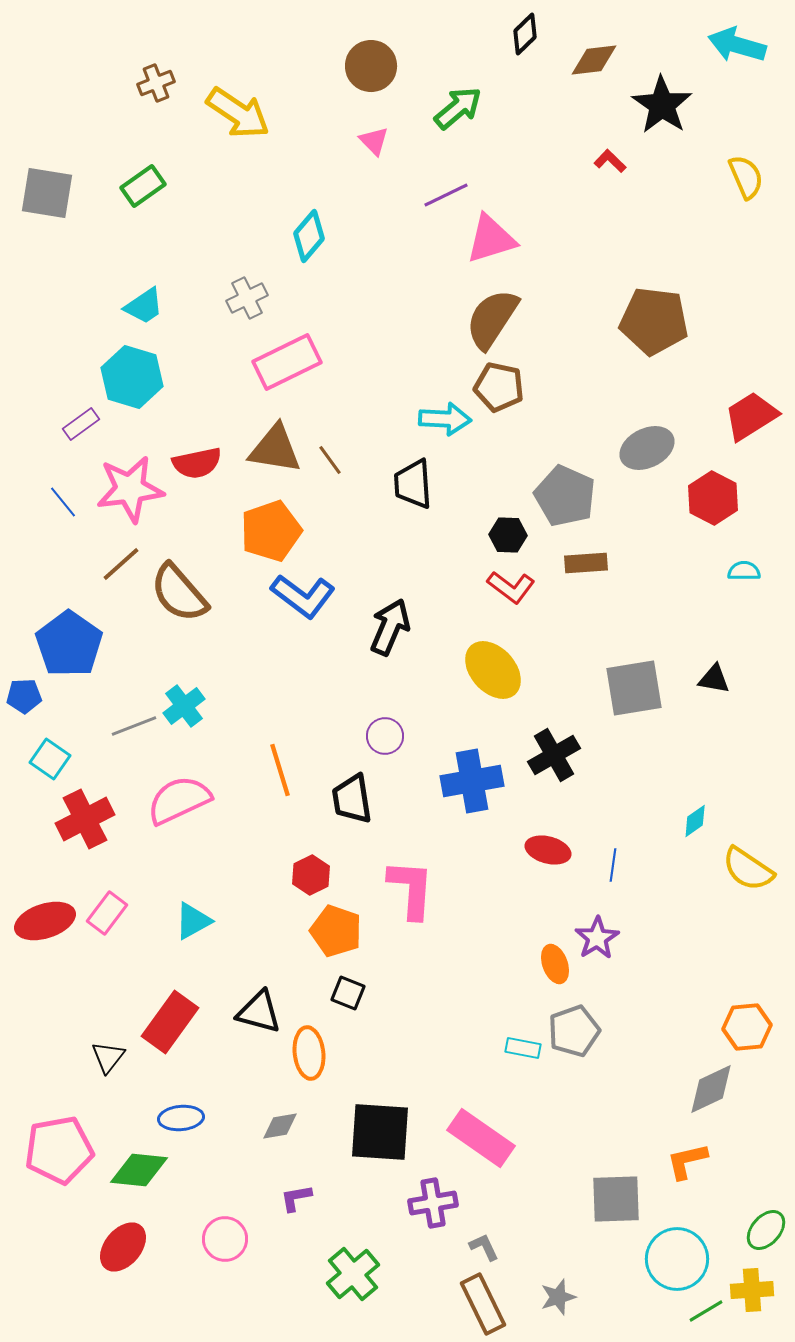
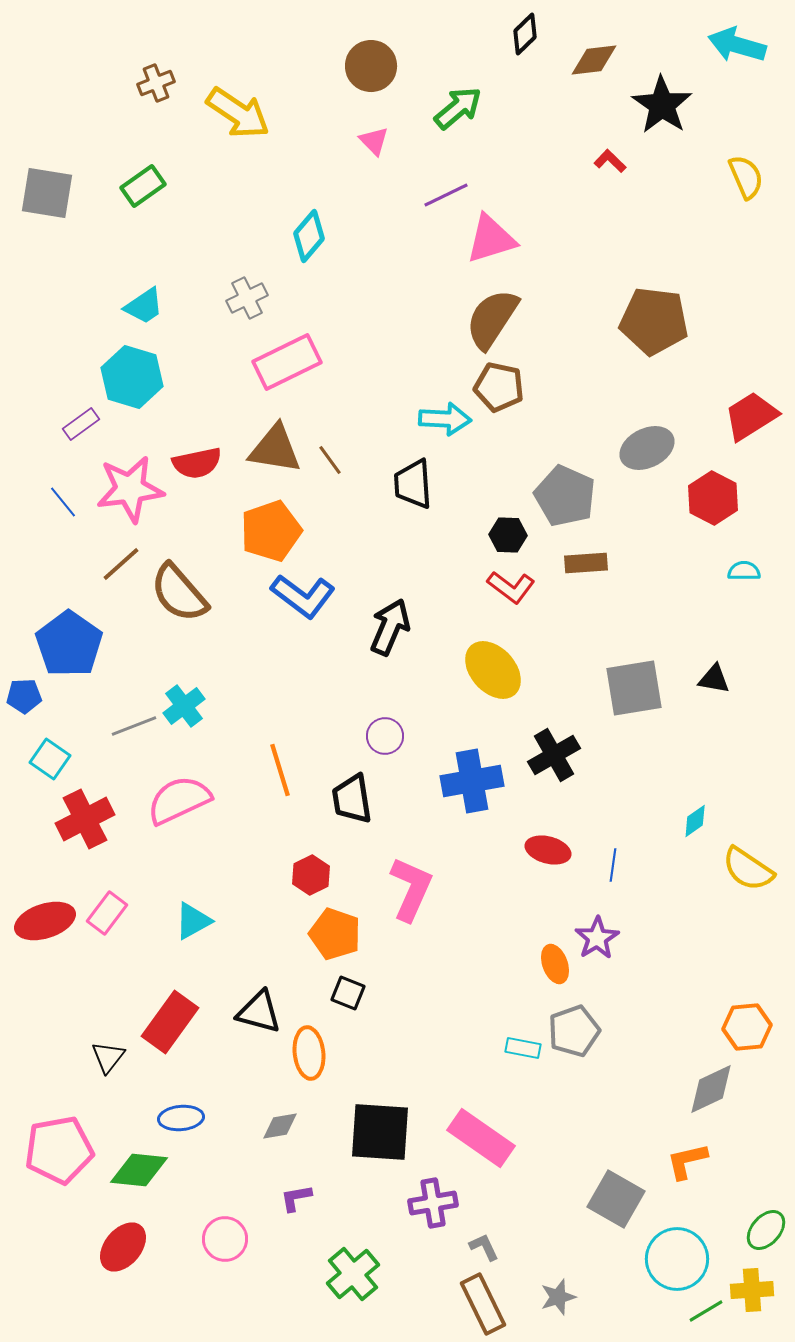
pink L-shape at (411, 889): rotated 20 degrees clockwise
orange pentagon at (336, 931): moved 1 px left, 3 px down
gray square at (616, 1199): rotated 32 degrees clockwise
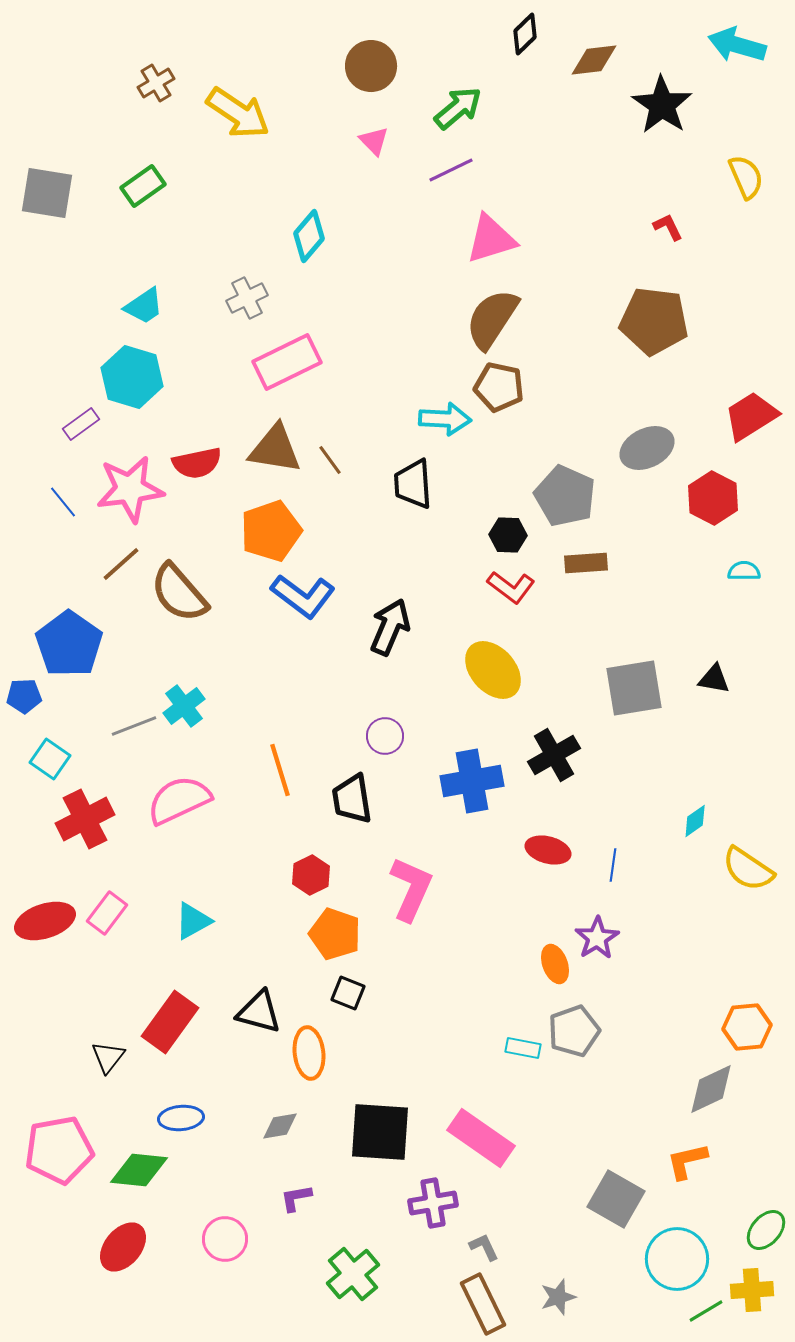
brown cross at (156, 83): rotated 9 degrees counterclockwise
red L-shape at (610, 161): moved 58 px right, 66 px down; rotated 20 degrees clockwise
purple line at (446, 195): moved 5 px right, 25 px up
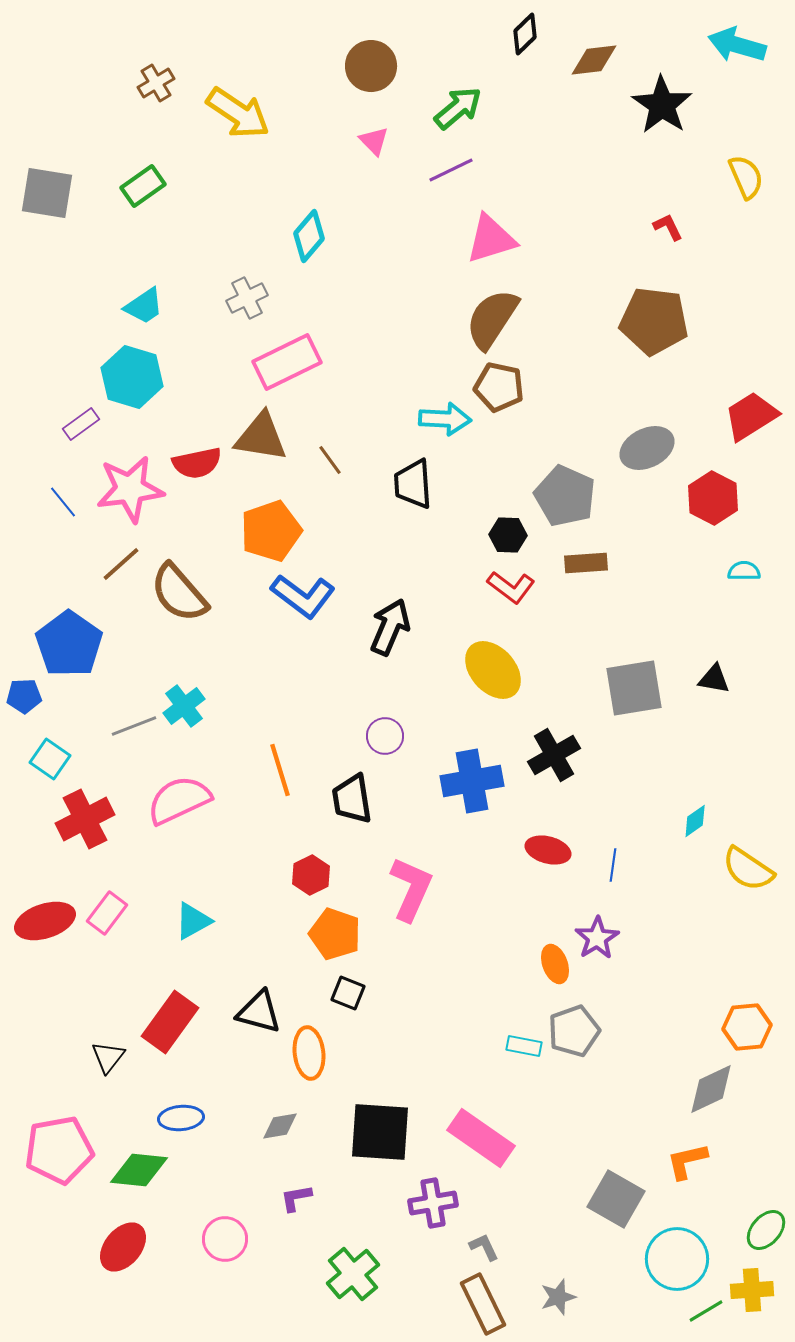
brown triangle at (275, 449): moved 14 px left, 12 px up
cyan rectangle at (523, 1048): moved 1 px right, 2 px up
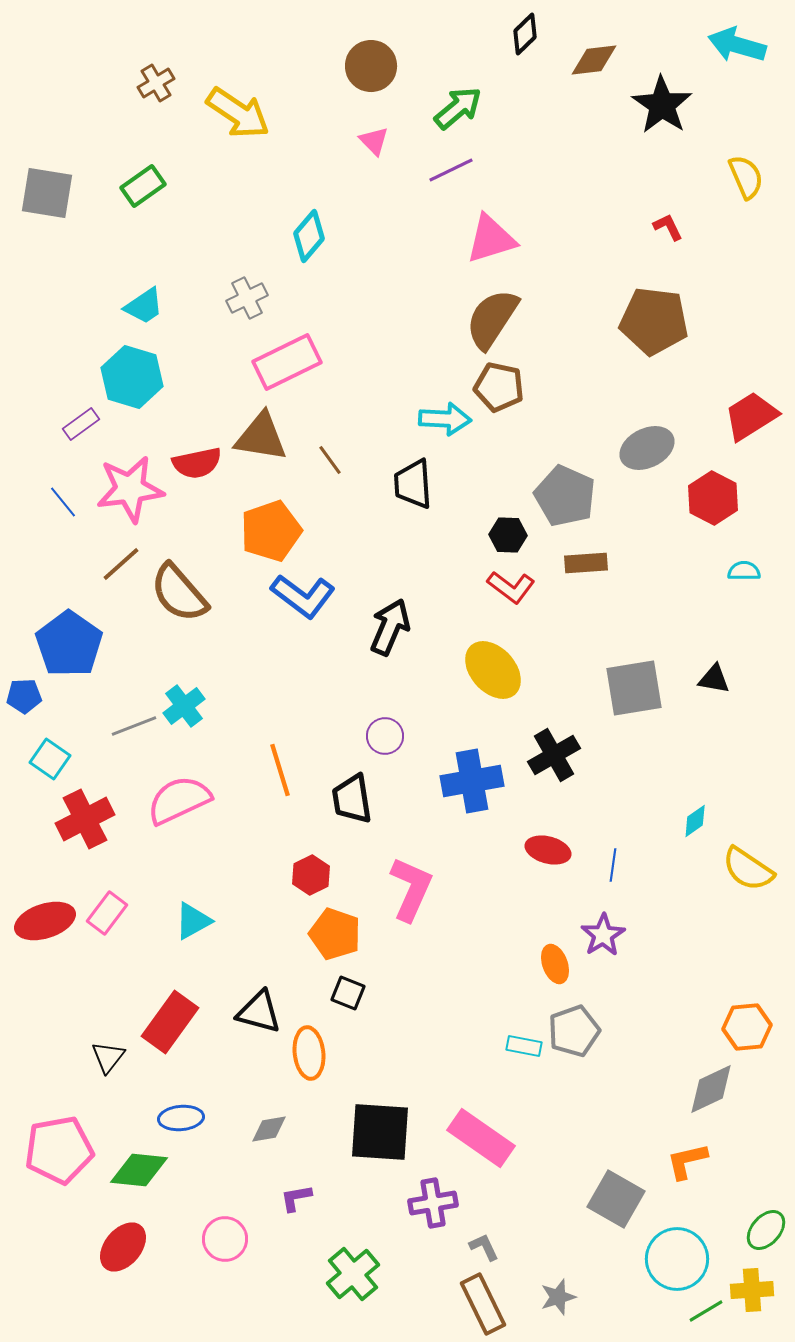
purple star at (597, 938): moved 6 px right, 3 px up
gray diamond at (280, 1126): moved 11 px left, 3 px down
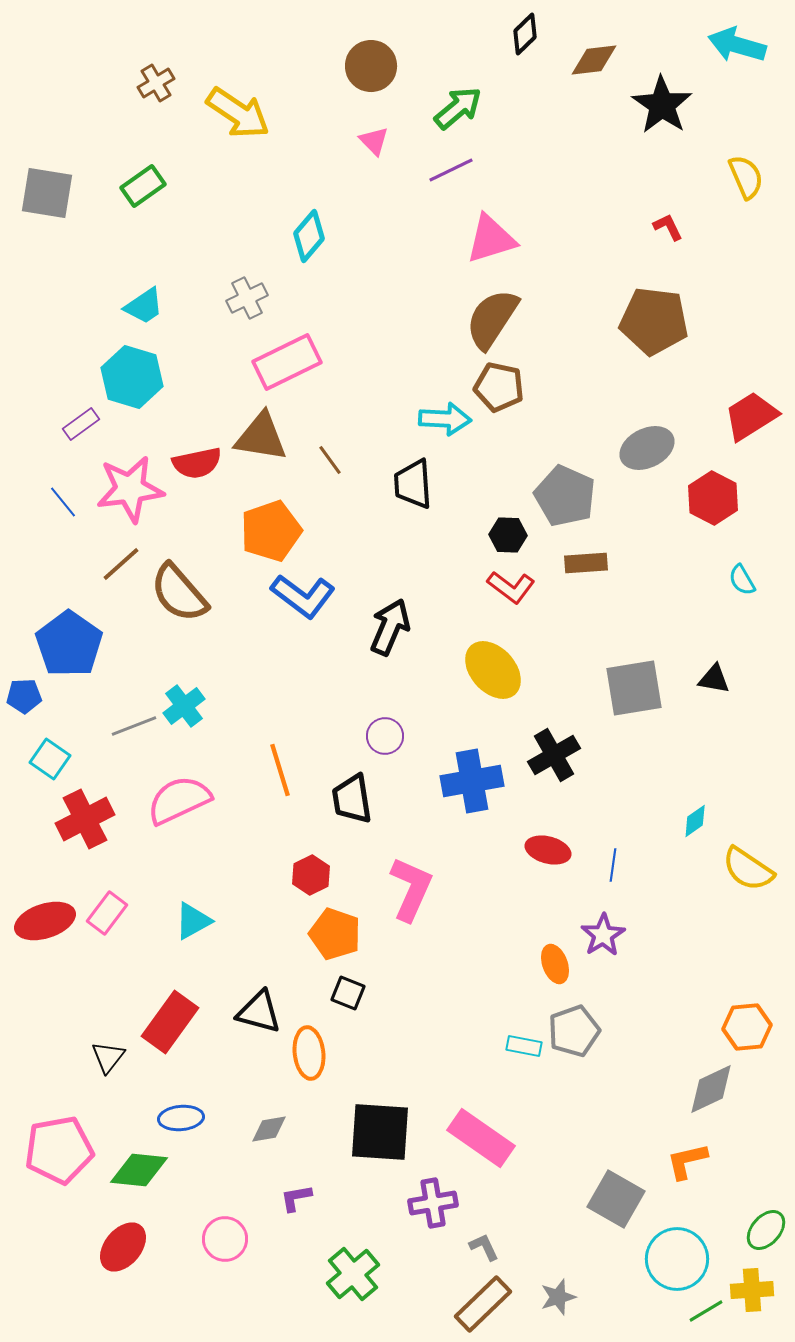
cyan semicircle at (744, 571): moved 2 px left, 9 px down; rotated 120 degrees counterclockwise
brown rectangle at (483, 1304): rotated 72 degrees clockwise
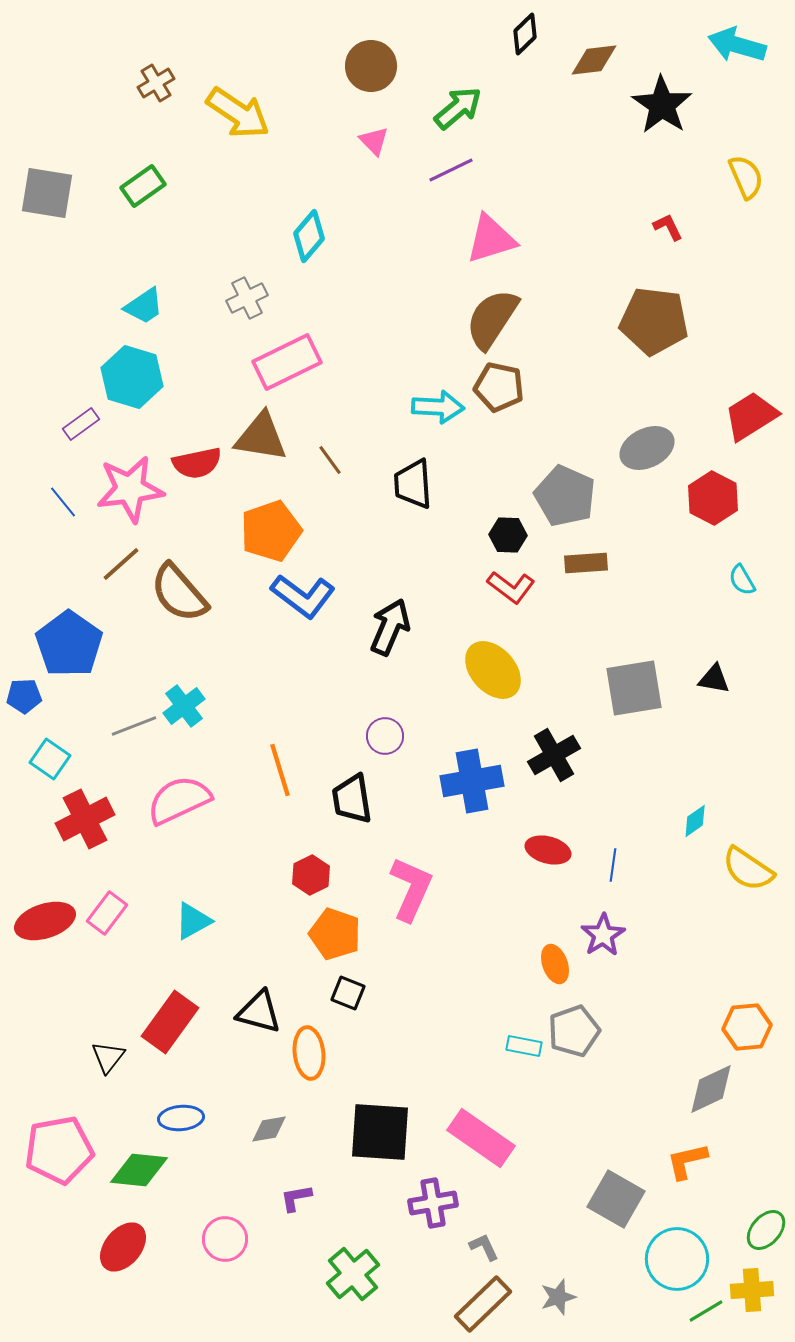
cyan arrow at (445, 419): moved 7 px left, 12 px up
